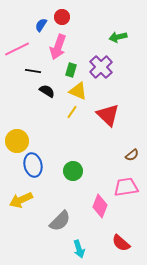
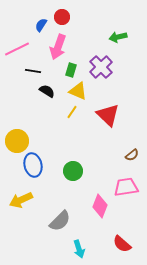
red semicircle: moved 1 px right, 1 px down
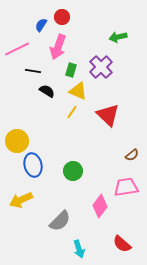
pink diamond: rotated 15 degrees clockwise
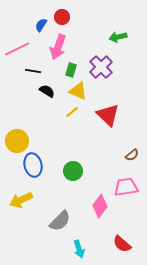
yellow line: rotated 16 degrees clockwise
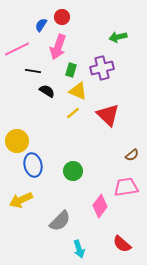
purple cross: moved 1 px right, 1 px down; rotated 30 degrees clockwise
yellow line: moved 1 px right, 1 px down
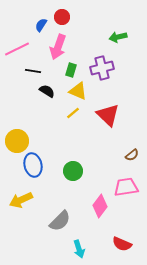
red semicircle: rotated 18 degrees counterclockwise
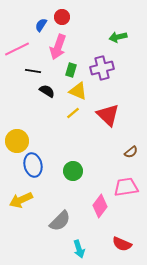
brown semicircle: moved 1 px left, 3 px up
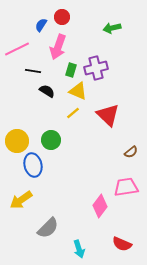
green arrow: moved 6 px left, 9 px up
purple cross: moved 6 px left
green circle: moved 22 px left, 31 px up
yellow arrow: rotated 10 degrees counterclockwise
gray semicircle: moved 12 px left, 7 px down
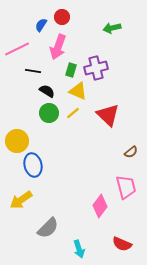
green circle: moved 2 px left, 27 px up
pink trapezoid: rotated 85 degrees clockwise
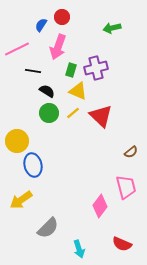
red triangle: moved 7 px left, 1 px down
